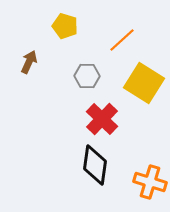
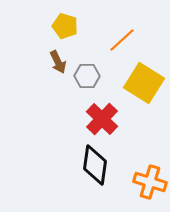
brown arrow: moved 29 px right; rotated 130 degrees clockwise
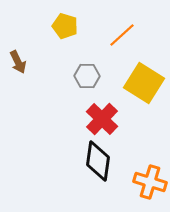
orange line: moved 5 px up
brown arrow: moved 40 px left
black diamond: moved 3 px right, 4 px up
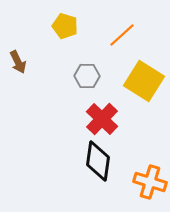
yellow square: moved 2 px up
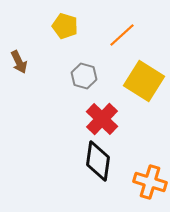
brown arrow: moved 1 px right
gray hexagon: moved 3 px left; rotated 15 degrees clockwise
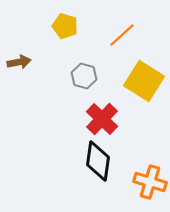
brown arrow: rotated 75 degrees counterclockwise
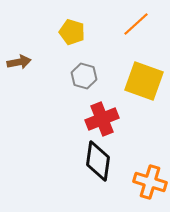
yellow pentagon: moved 7 px right, 6 px down
orange line: moved 14 px right, 11 px up
yellow square: rotated 12 degrees counterclockwise
red cross: rotated 24 degrees clockwise
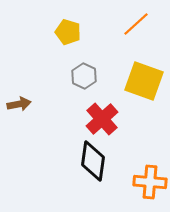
yellow pentagon: moved 4 px left
brown arrow: moved 42 px down
gray hexagon: rotated 10 degrees clockwise
red cross: rotated 20 degrees counterclockwise
black diamond: moved 5 px left
orange cross: rotated 12 degrees counterclockwise
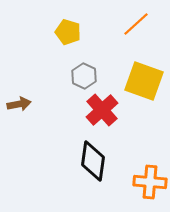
red cross: moved 9 px up
